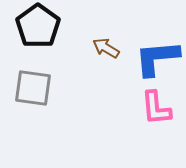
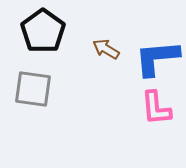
black pentagon: moved 5 px right, 5 px down
brown arrow: moved 1 px down
gray square: moved 1 px down
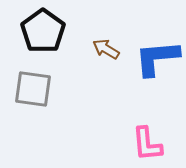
pink L-shape: moved 9 px left, 36 px down
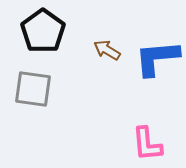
brown arrow: moved 1 px right, 1 px down
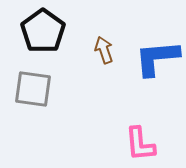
brown arrow: moved 3 px left; rotated 40 degrees clockwise
pink L-shape: moved 7 px left
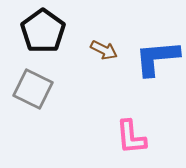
brown arrow: rotated 136 degrees clockwise
gray square: rotated 18 degrees clockwise
pink L-shape: moved 9 px left, 7 px up
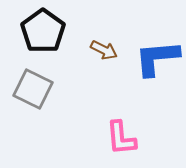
pink L-shape: moved 10 px left, 1 px down
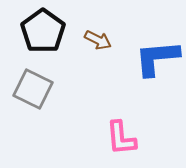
brown arrow: moved 6 px left, 10 px up
